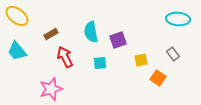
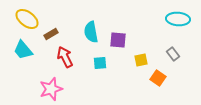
yellow ellipse: moved 10 px right, 3 px down
purple square: rotated 24 degrees clockwise
cyan trapezoid: moved 6 px right, 1 px up
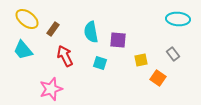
brown rectangle: moved 2 px right, 5 px up; rotated 24 degrees counterclockwise
red arrow: moved 1 px up
cyan square: rotated 24 degrees clockwise
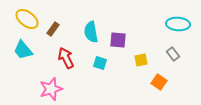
cyan ellipse: moved 5 px down
red arrow: moved 1 px right, 2 px down
orange square: moved 1 px right, 4 px down
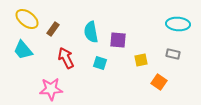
gray rectangle: rotated 40 degrees counterclockwise
pink star: rotated 15 degrees clockwise
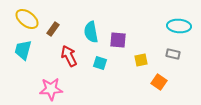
cyan ellipse: moved 1 px right, 2 px down
cyan trapezoid: rotated 55 degrees clockwise
red arrow: moved 3 px right, 2 px up
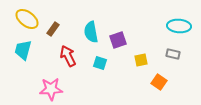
purple square: rotated 24 degrees counterclockwise
red arrow: moved 1 px left
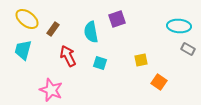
purple square: moved 1 px left, 21 px up
gray rectangle: moved 15 px right, 5 px up; rotated 16 degrees clockwise
pink star: moved 1 px down; rotated 25 degrees clockwise
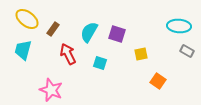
purple square: moved 15 px down; rotated 36 degrees clockwise
cyan semicircle: moved 2 px left; rotated 40 degrees clockwise
gray rectangle: moved 1 px left, 2 px down
red arrow: moved 2 px up
yellow square: moved 6 px up
orange square: moved 1 px left, 1 px up
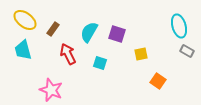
yellow ellipse: moved 2 px left, 1 px down
cyan ellipse: rotated 70 degrees clockwise
cyan trapezoid: rotated 30 degrees counterclockwise
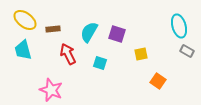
brown rectangle: rotated 48 degrees clockwise
